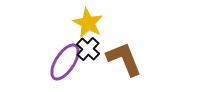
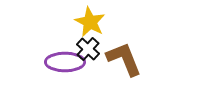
yellow star: moved 2 px right, 1 px up
purple ellipse: rotated 57 degrees clockwise
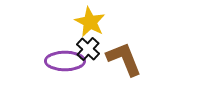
purple ellipse: moved 1 px up
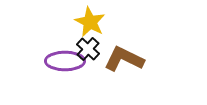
brown L-shape: rotated 42 degrees counterclockwise
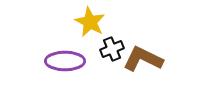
black cross: moved 24 px right; rotated 25 degrees clockwise
brown L-shape: moved 19 px right
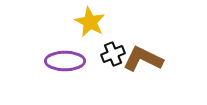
black cross: moved 1 px right, 5 px down
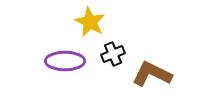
brown L-shape: moved 9 px right, 15 px down
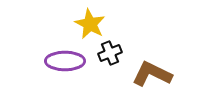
yellow star: moved 2 px down
black cross: moved 3 px left, 1 px up
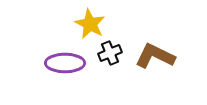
purple ellipse: moved 2 px down
brown L-shape: moved 3 px right, 18 px up
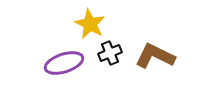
purple ellipse: moved 1 px left; rotated 18 degrees counterclockwise
